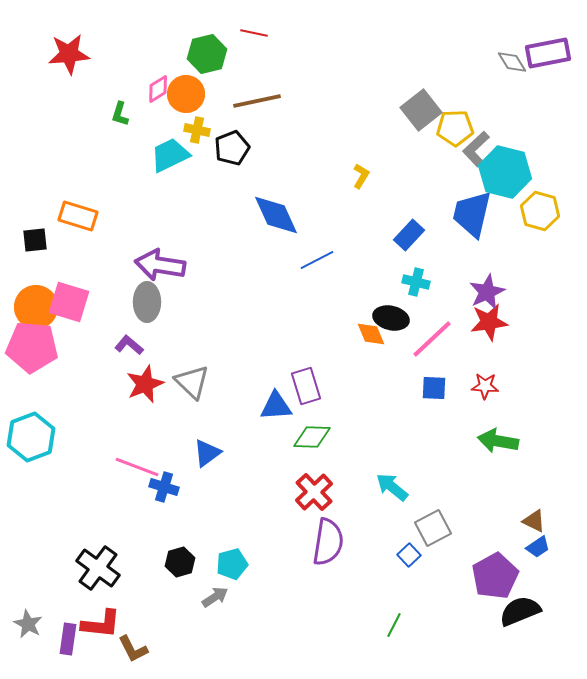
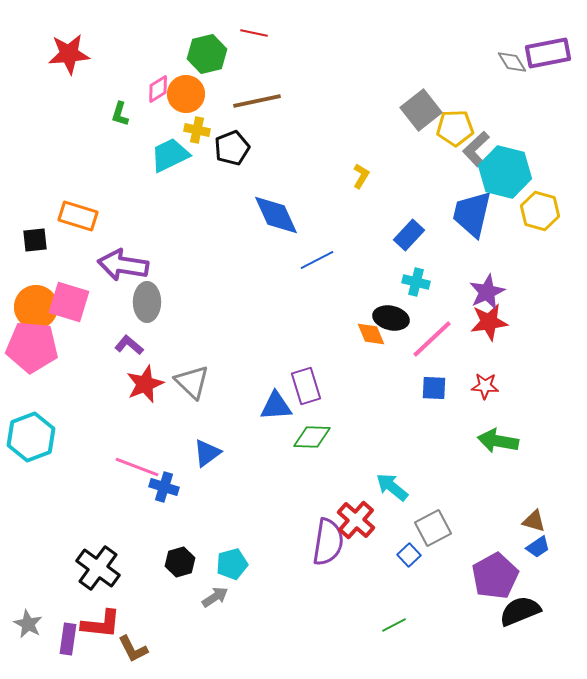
purple arrow at (160, 265): moved 37 px left
red cross at (314, 492): moved 42 px right, 28 px down; rotated 6 degrees counterclockwise
brown triangle at (534, 521): rotated 10 degrees counterclockwise
green line at (394, 625): rotated 35 degrees clockwise
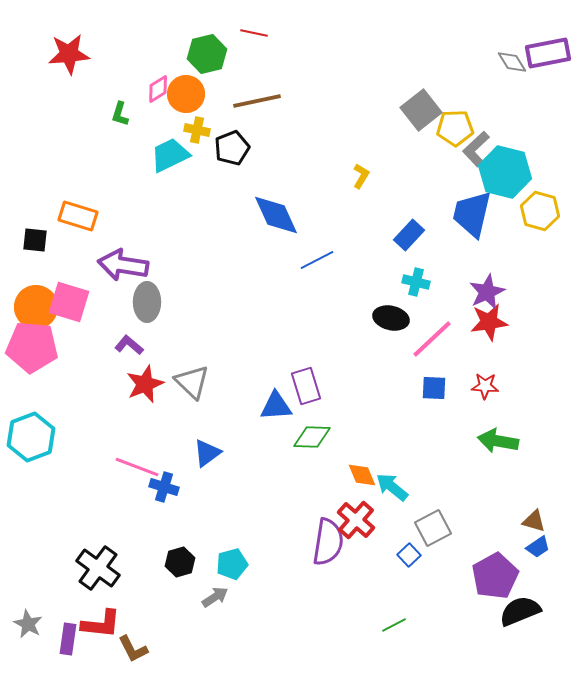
black square at (35, 240): rotated 12 degrees clockwise
orange diamond at (371, 334): moved 9 px left, 141 px down
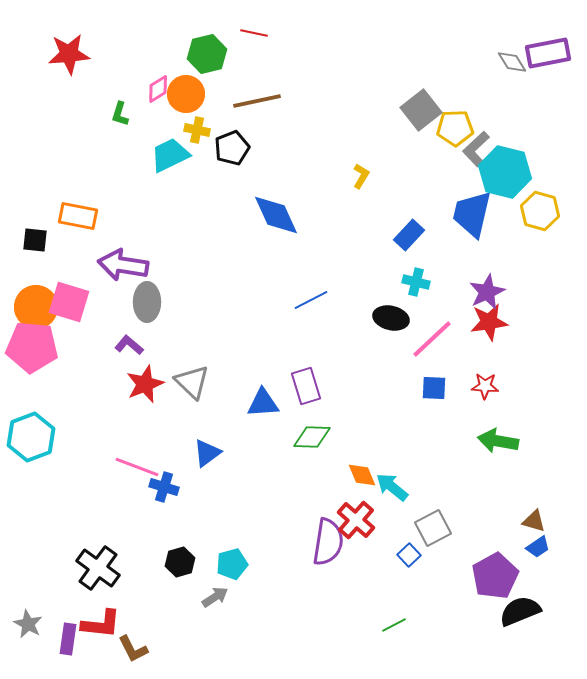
orange rectangle at (78, 216): rotated 6 degrees counterclockwise
blue line at (317, 260): moved 6 px left, 40 px down
blue triangle at (276, 406): moved 13 px left, 3 px up
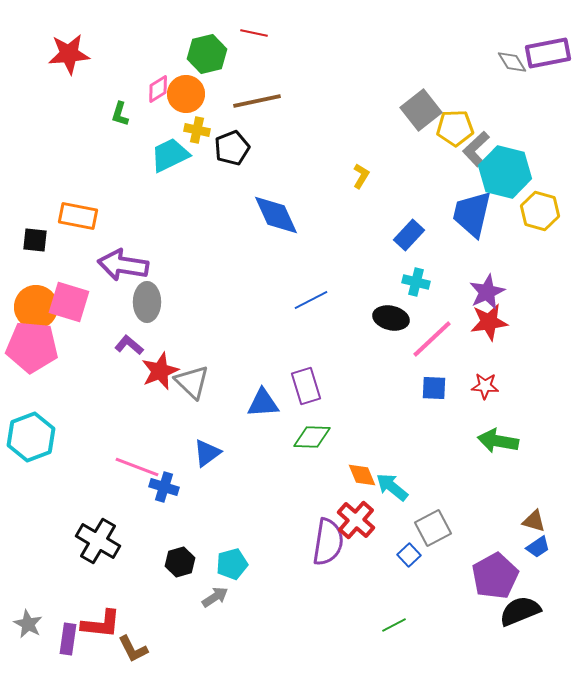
red star at (145, 384): moved 15 px right, 13 px up
black cross at (98, 568): moved 27 px up; rotated 6 degrees counterclockwise
